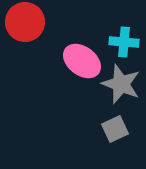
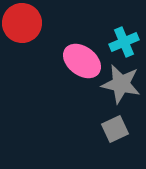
red circle: moved 3 px left, 1 px down
cyan cross: rotated 28 degrees counterclockwise
gray star: rotated 9 degrees counterclockwise
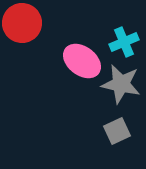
gray square: moved 2 px right, 2 px down
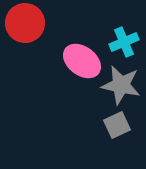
red circle: moved 3 px right
gray star: moved 1 px down
gray square: moved 6 px up
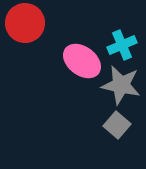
cyan cross: moved 2 px left, 3 px down
gray square: rotated 24 degrees counterclockwise
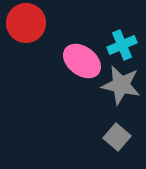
red circle: moved 1 px right
gray square: moved 12 px down
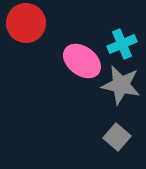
cyan cross: moved 1 px up
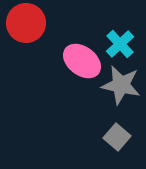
cyan cross: moved 2 px left; rotated 20 degrees counterclockwise
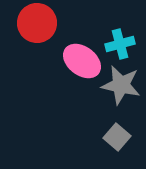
red circle: moved 11 px right
cyan cross: rotated 28 degrees clockwise
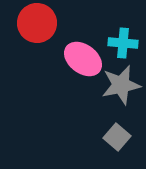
cyan cross: moved 3 px right, 1 px up; rotated 20 degrees clockwise
pink ellipse: moved 1 px right, 2 px up
gray star: rotated 24 degrees counterclockwise
